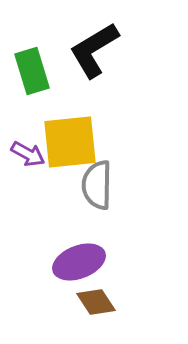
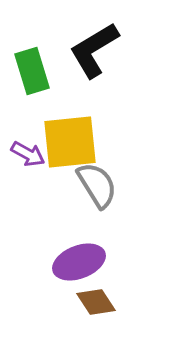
gray semicircle: rotated 147 degrees clockwise
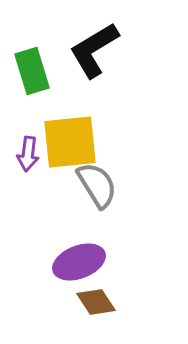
purple arrow: rotated 68 degrees clockwise
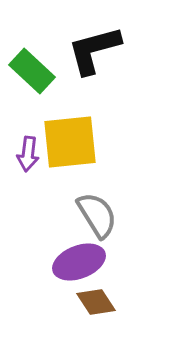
black L-shape: rotated 16 degrees clockwise
green rectangle: rotated 30 degrees counterclockwise
gray semicircle: moved 30 px down
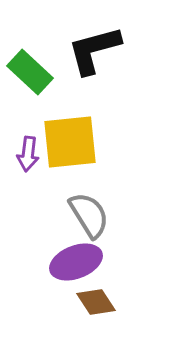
green rectangle: moved 2 px left, 1 px down
gray semicircle: moved 8 px left
purple ellipse: moved 3 px left
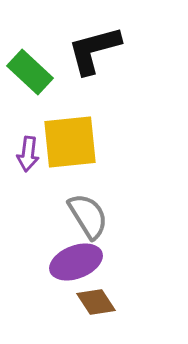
gray semicircle: moved 1 px left, 1 px down
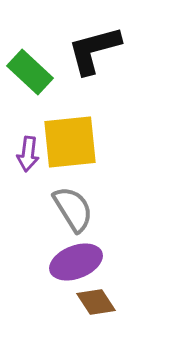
gray semicircle: moved 15 px left, 7 px up
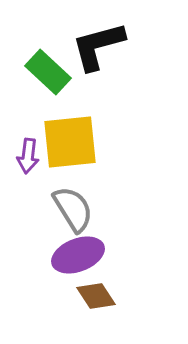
black L-shape: moved 4 px right, 4 px up
green rectangle: moved 18 px right
purple arrow: moved 2 px down
purple ellipse: moved 2 px right, 7 px up
brown diamond: moved 6 px up
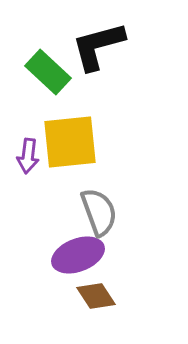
gray semicircle: moved 26 px right, 3 px down; rotated 12 degrees clockwise
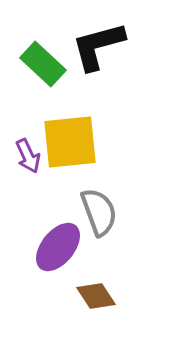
green rectangle: moved 5 px left, 8 px up
purple arrow: rotated 32 degrees counterclockwise
purple ellipse: moved 20 px left, 8 px up; rotated 30 degrees counterclockwise
